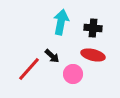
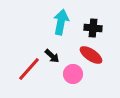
red ellipse: moved 2 px left; rotated 20 degrees clockwise
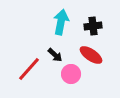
black cross: moved 2 px up; rotated 12 degrees counterclockwise
black arrow: moved 3 px right, 1 px up
pink circle: moved 2 px left
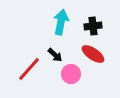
red ellipse: moved 2 px right, 1 px up
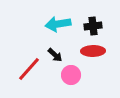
cyan arrow: moved 3 px left, 2 px down; rotated 110 degrees counterclockwise
red ellipse: moved 3 px up; rotated 35 degrees counterclockwise
pink circle: moved 1 px down
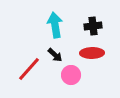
cyan arrow: moved 3 px left, 1 px down; rotated 90 degrees clockwise
red ellipse: moved 1 px left, 2 px down
